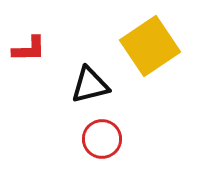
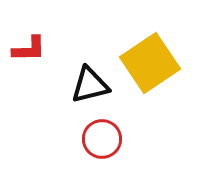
yellow square: moved 17 px down
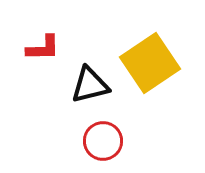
red L-shape: moved 14 px right, 1 px up
red circle: moved 1 px right, 2 px down
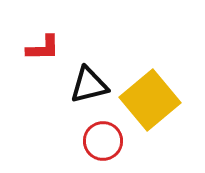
yellow square: moved 37 px down; rotated 6 degrees counterclockwise
black triangle: moved 1 px left
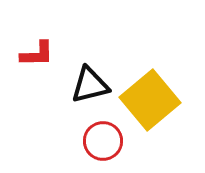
red L-shape: moved 6 px left, 6 px down
black triangle: moved 1 px right
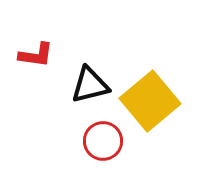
red L-shape: moved 1 px left, 1 px down; rotated 9 degrees clockwise
yellow square: moved 1 px down
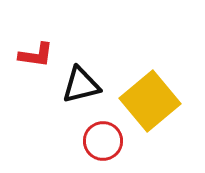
black triangle: moved 9 px left
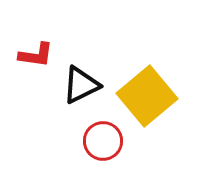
black triangle: rotated 12 degrees counterclockwise
yellow square: moved 3 px left, 5 px up
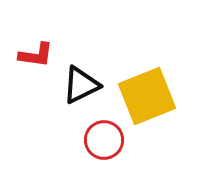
yellow square: rotated 18 degrees clockwise
red circle: moved 1 px right, 1 px up
